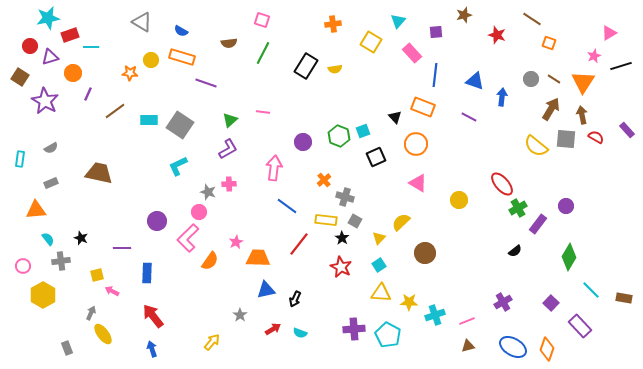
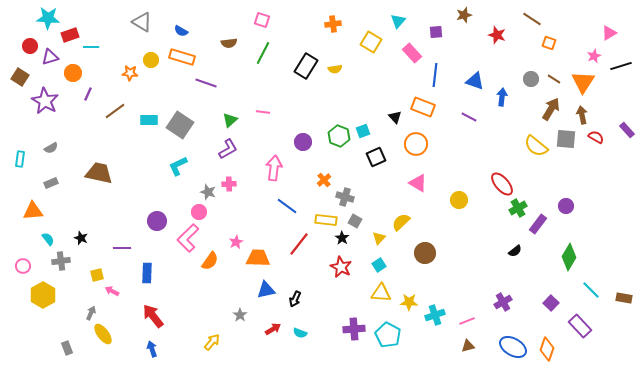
cyan star at (48, 18): rotated 15 degrees clockwise
orange triangle at (36, 210): moved 3 px left, 1 px down
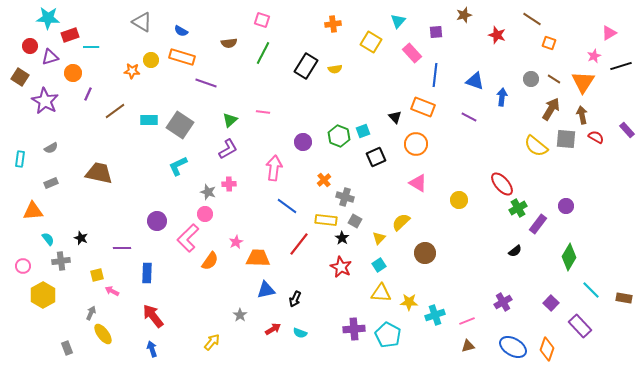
orange star at (130, 73): moved 2 px right, 2 px up
pink circle at (199, 212): moved 6 px right, 2 px down
